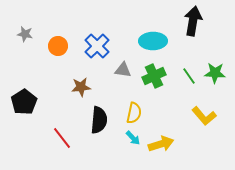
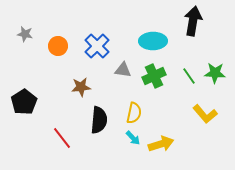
yellow L-shape: moved 1 px right, 2 px up
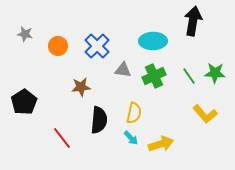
cyan arrow: moved 2 px left
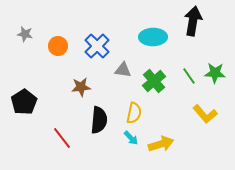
cyan ellipse: moved 4 px up
green cross: moved 5 px down; rotated 15 degrees counterclockwise
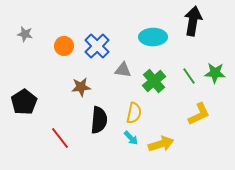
orange circle: moved 6 px right
yellow L-shape: moved 6 px left; rotated 75 degrees counterclockwise
red line: moved 2 px left
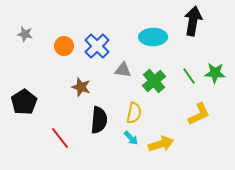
brown star: rotated 24 degrees clockwise
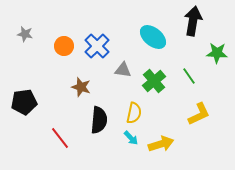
cyan ellipse: rotated 40 degrees clockwise
green star: moved 2 px right, 20 px up
black pentagon: rotated 25 degrees clockwise
